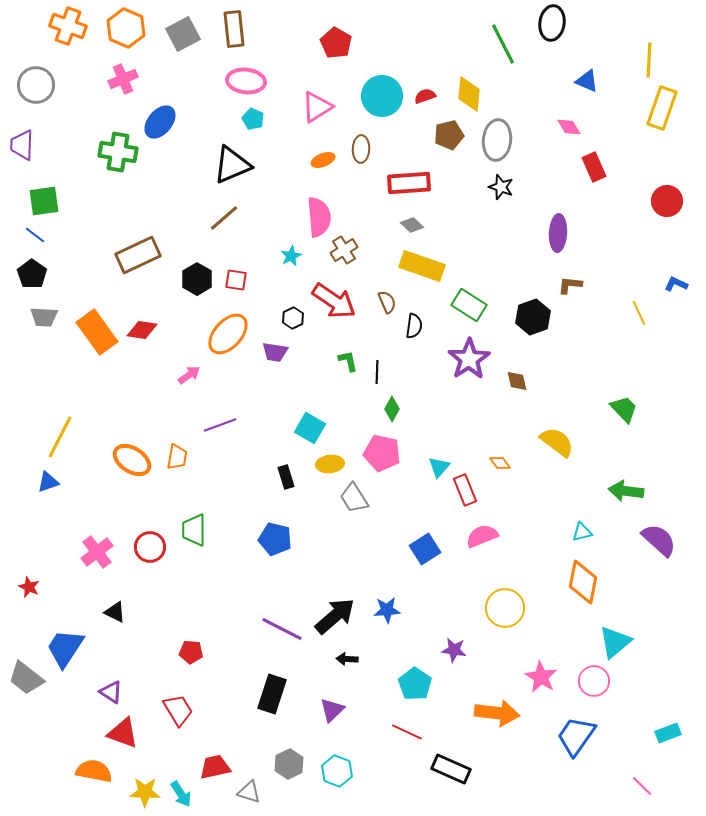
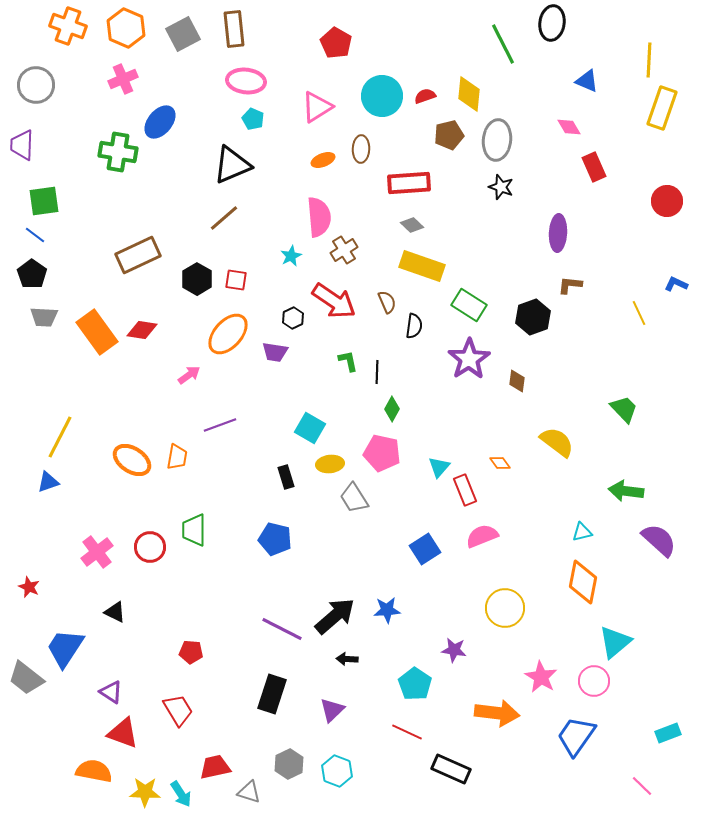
brown diamond at (517, 381): rotated 20 degrees clockwise
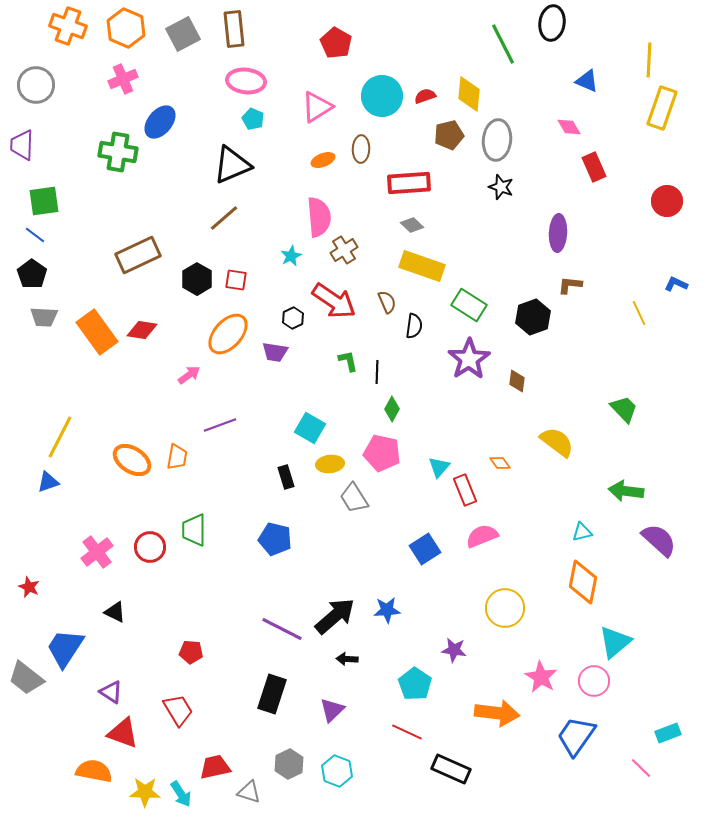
pink line at (642, 786): moved 1 px left, 18 px up
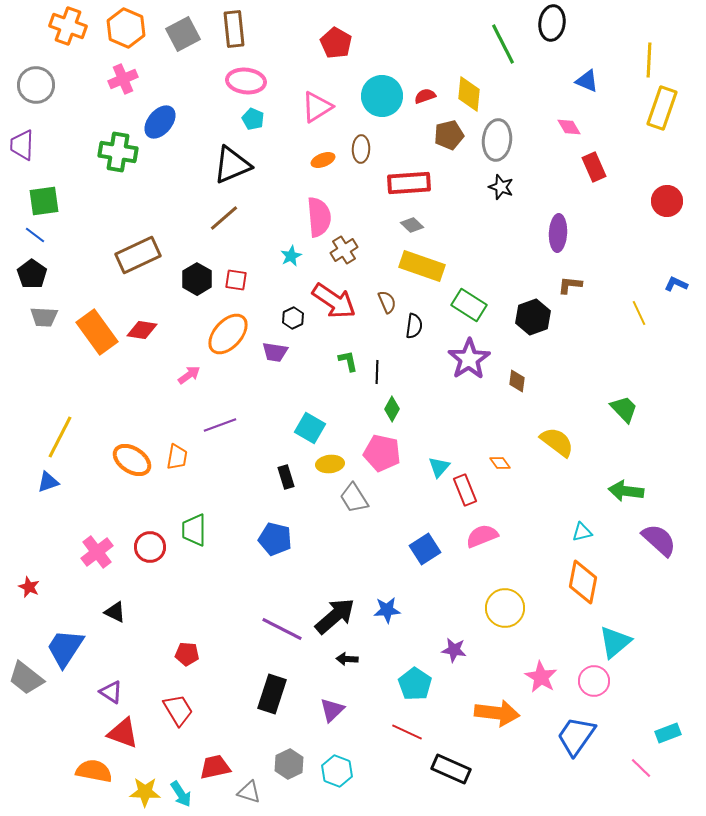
red pentagon at (191, 652): moved 4 px left, 2 px down
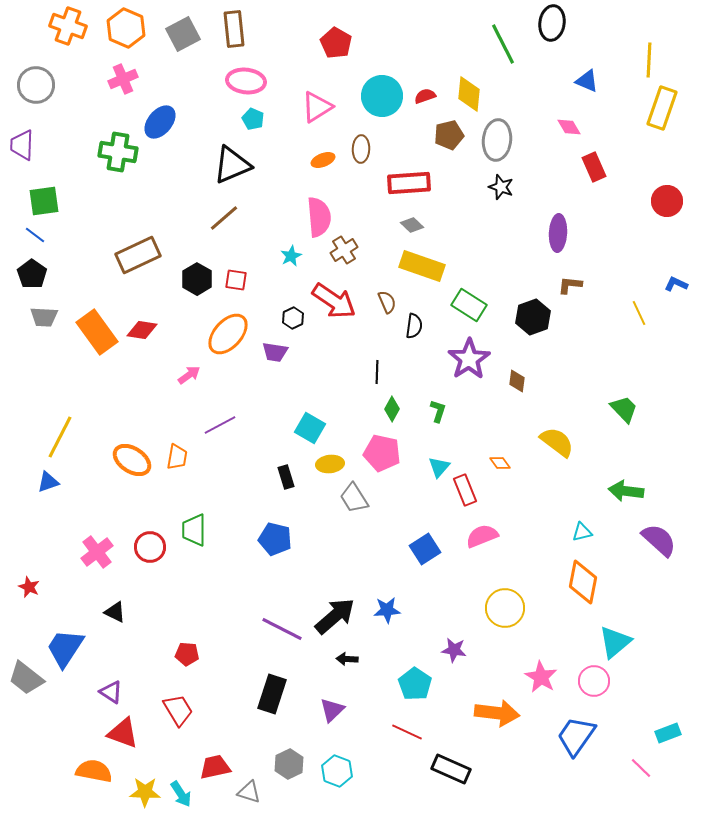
green L-shape at (348, 361): moved 90 px right, 50 px down; rotated 30 degrees clockwise
purple line at (220, 425): rotated 8 degrees counterclockwise
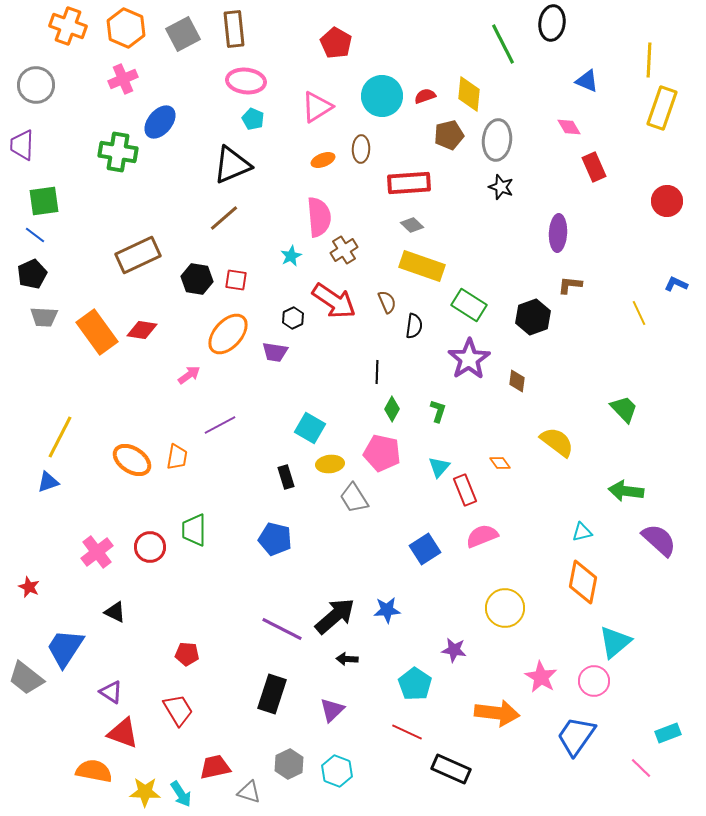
black pentagon at (32, 274): rotated 12 degrees clockwise
black hexagon at (197, 279): rotated 20 degrees counterclockwise
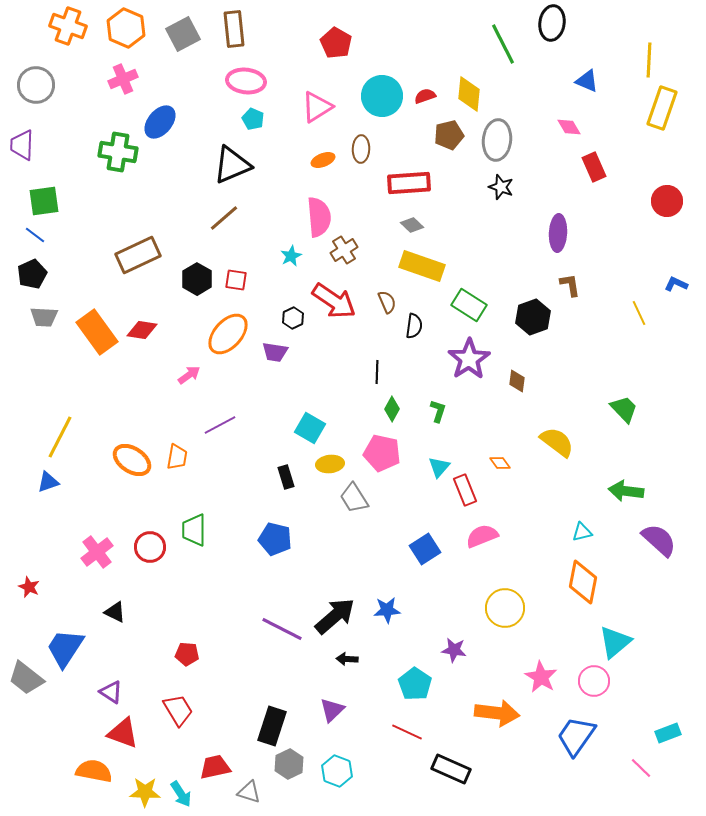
black hexagon at (197, 279): rotated 20 degrees clockwise
brown L-shape at (570, 285): rotated 75 degrees clockwise
black rectangle at (272, 694): moved 32 px down
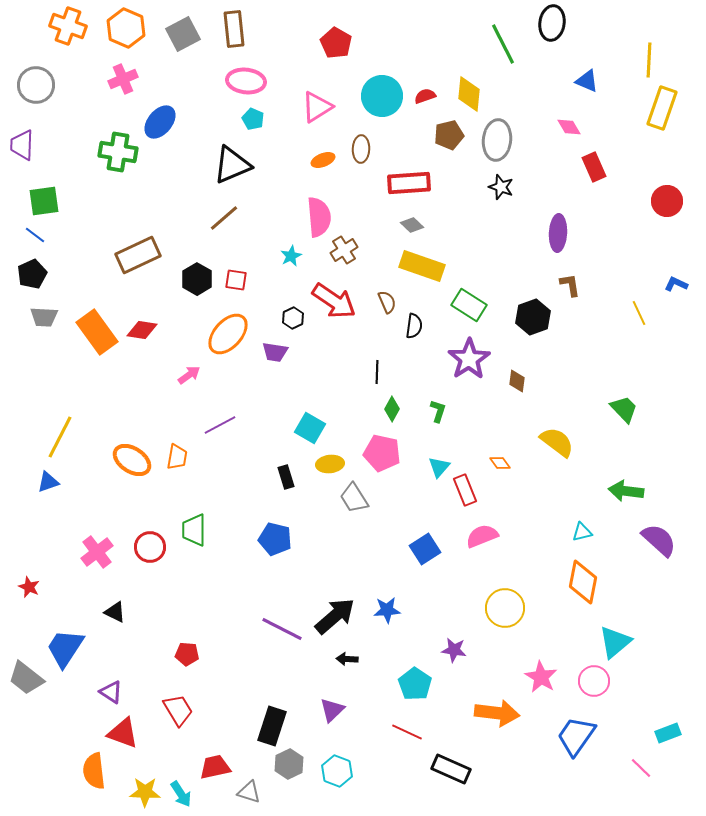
orange semicircle at (94, 771): rotated 108 degrees counterclockwise
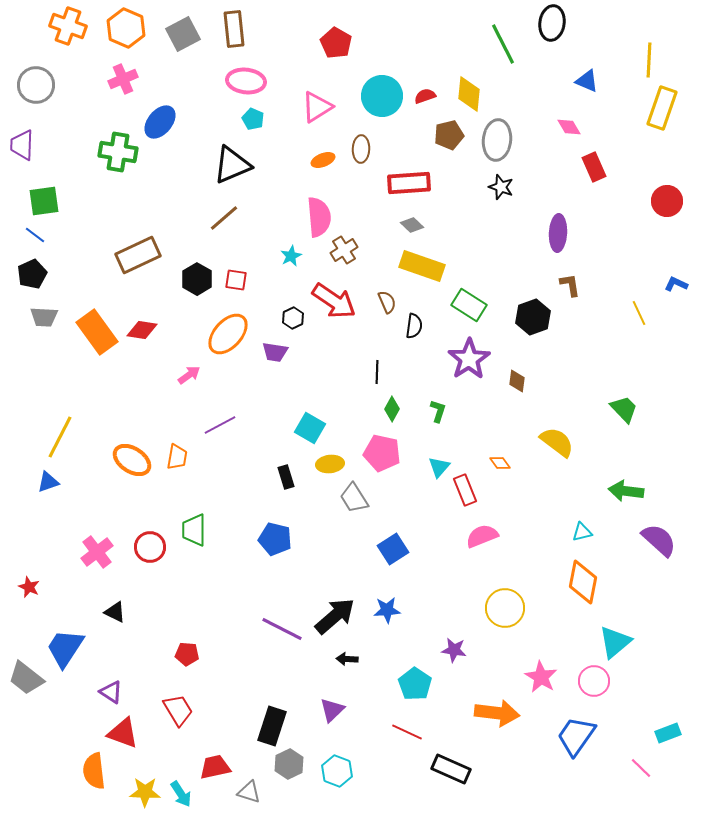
blue square at (425, 549): moved 32 px left
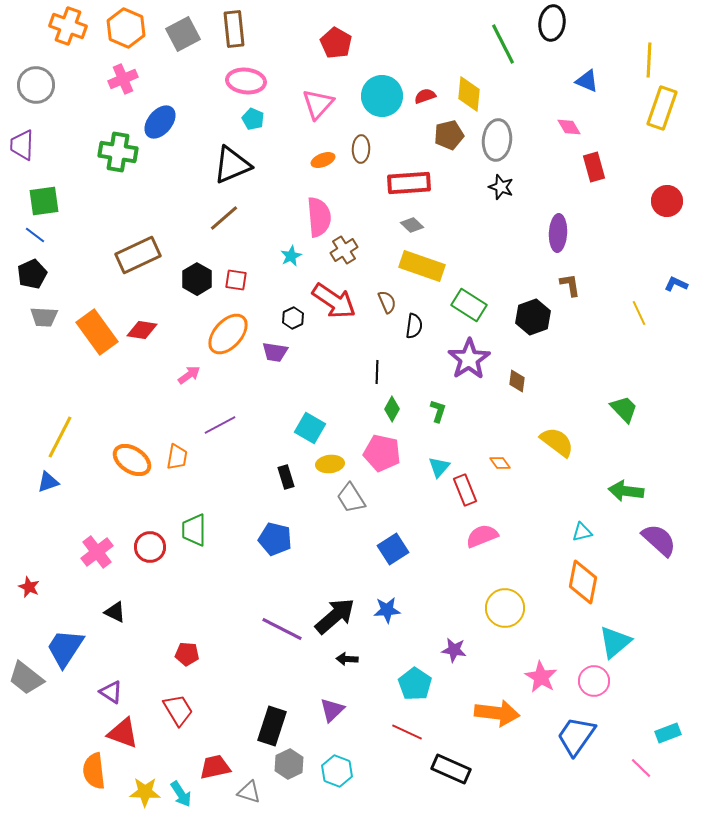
pink triangle at (317, 107): moved 1 px right, 3 px up; rotated 16 degrees counterclockwise
red rectangle at (594, 167): rotated 8 degrees clockwise
gray trapezoid at (354, 498): moved 3 px left
